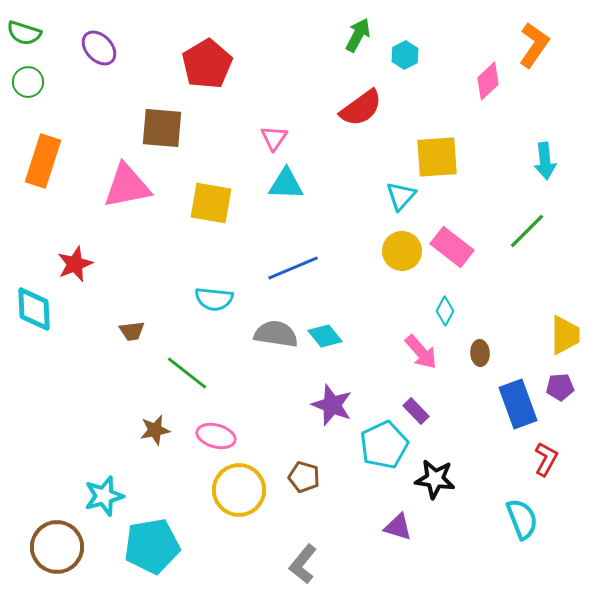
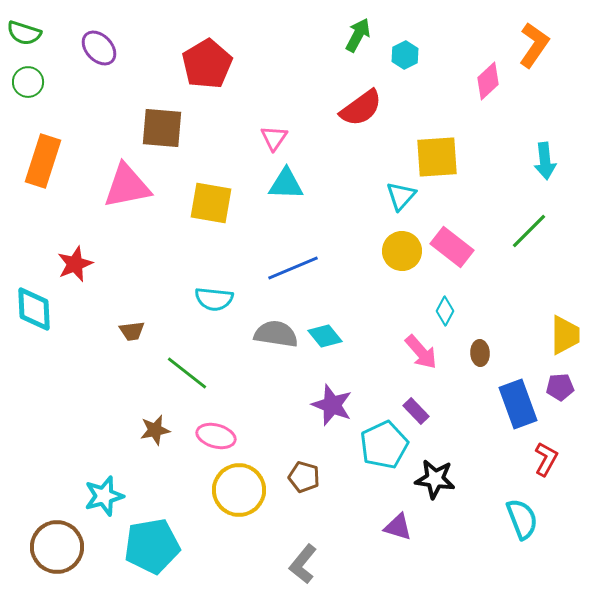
green line at (527, 231): moved 2 px right
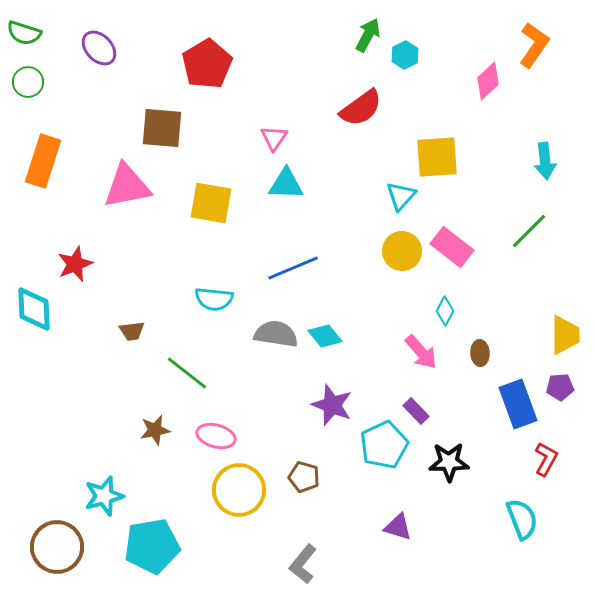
green arrow at (358, 35): moved 10 px right
black star at (435, 479): moved 14 px right, 17 px up; rotated 9 degrees counterclockwise
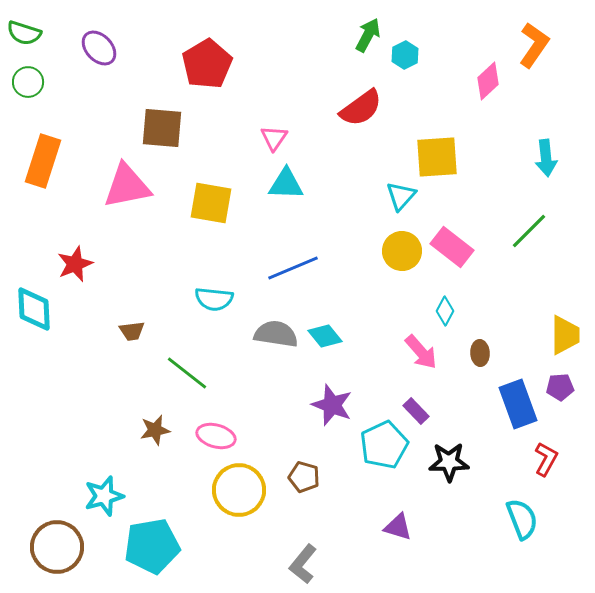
cyan arrow at (545, 161): moved 1 px right, 3 px up
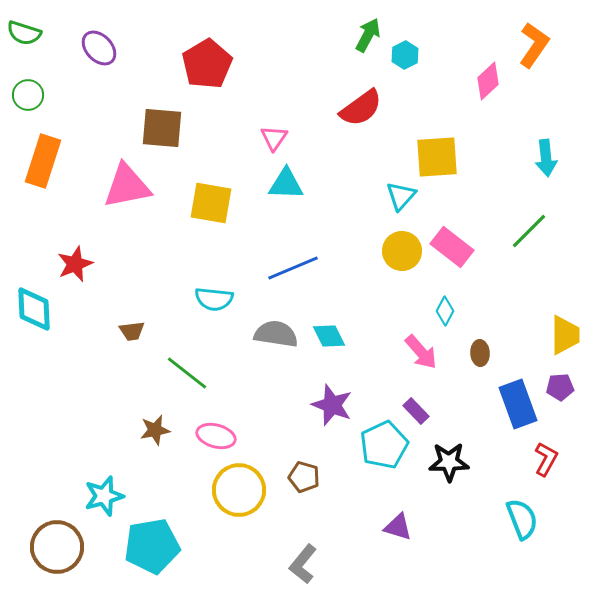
green circle at (28, 82): moved 13 px down
cyan diamond at (325, 336): moved 4 px right; rotated 12 degrees clockwise
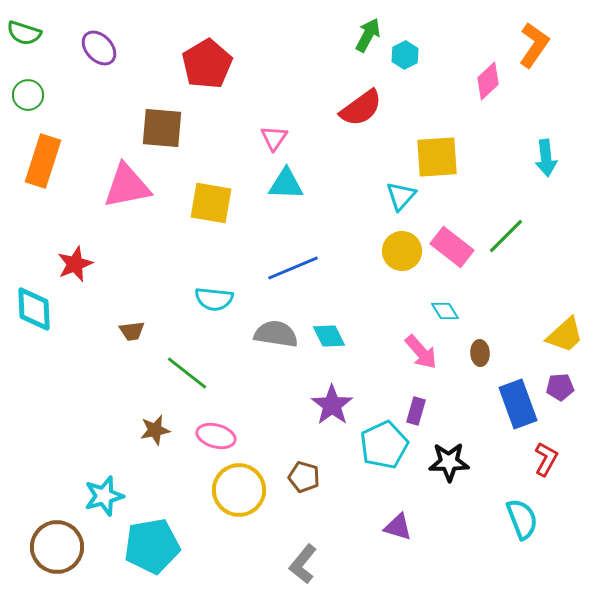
green line at (529, 231): moved 23 px left, 5 px down
cyan diamond at (445, 311): rotated 60 degrees counterclockwise
yellow trapezoid at (565, 335): rotated 48 degrees clockwise
purple star at (332, 405): rotated 15 degrees clockwise
purple rectangle at (416, 411): rotated 60 degrees clockwise
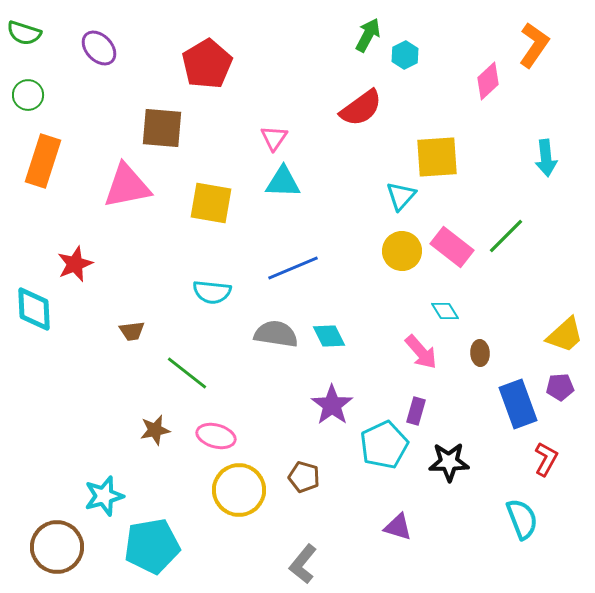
cyan triangle at (286, 184): moved 3 px left, 2 px up
cyan semicircle at (214, 299): moved 2 px left, 7 px up
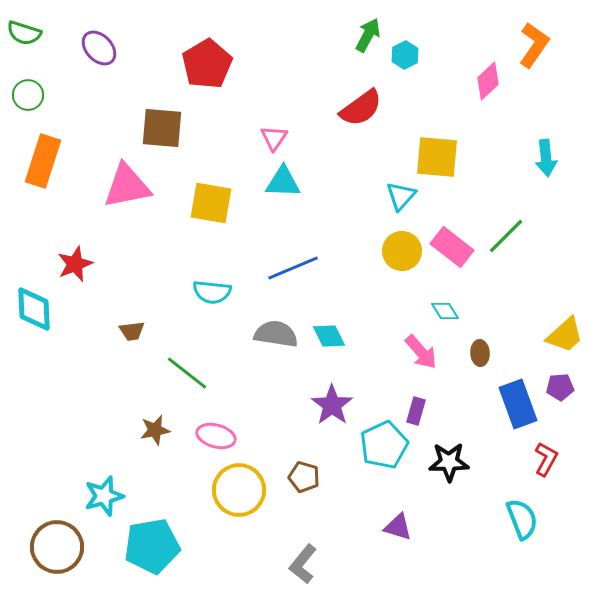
yellow square at (437, 157): rotated 9 degrees clockwise
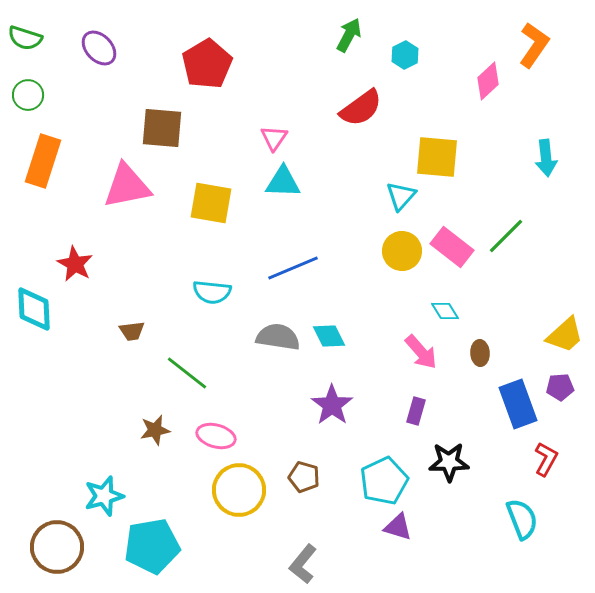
green semicircle at (24, 33): moved 1 px right, 5 px down
green arrow at (368, 35): moved 19 px left
red star at (75, 264): rotated 21 degrees counterclockwise
gray semicircle at (276, 334): moved 2 px right, 3 px down
cyan pentagon at (384, 445): moved 36 px down
